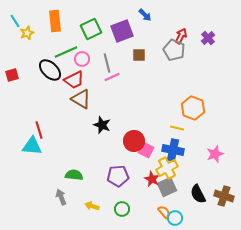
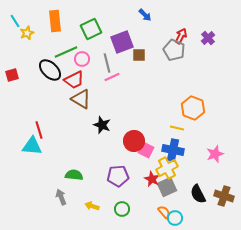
purple square: moved 11 px down
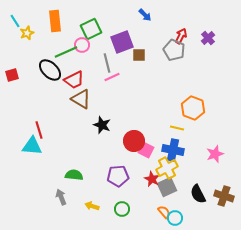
pink circle: moved 14 px up
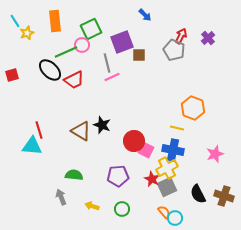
brown triangle: moved 32 px down
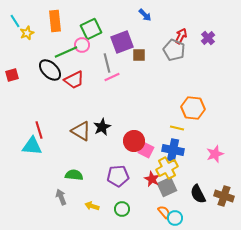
orange hexagon: rotated 15 degrees counterclockwise
black star: moved 2 px down; rotated 24 degrees clockwise
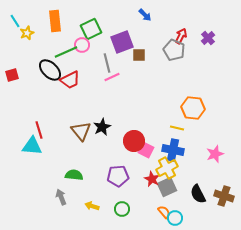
red trapezoid: moved 4 px left
brown triangle: rotated 20 degrees clockwise
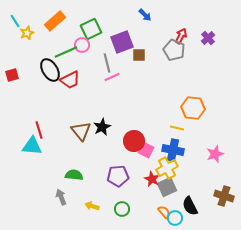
orange rectangle: rotated 55 degrees clockwise
black ellipse: rotated 15 degrees clockwise
black semicircle: moved 8 px left, 12 px down
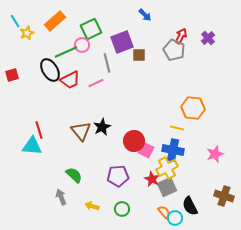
pink line: moved 16 px left, 6 px down
green semicircle: rotated 36 degrees clockwise
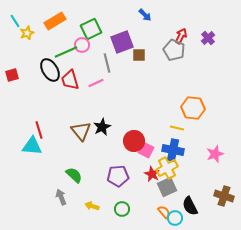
orange rectangle: rotated 10 degrees clockwise
red trapezoid: rotated 100 degrees clockwise
red star: moved 5 px up
